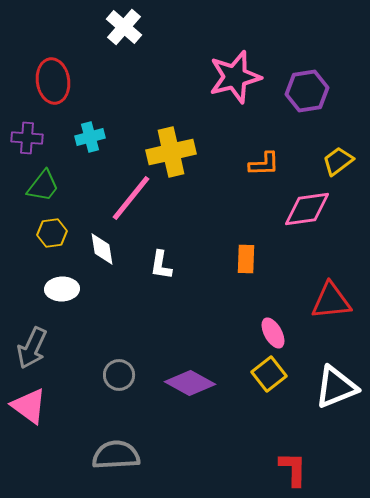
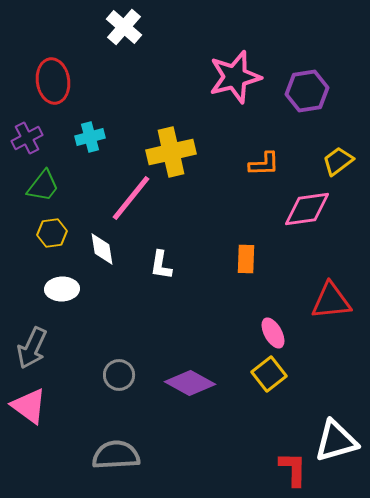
purple cross: rotated 32 degrees counterclockwise
white triangle: moved 54 px down; rotated 6 degrees clockwise
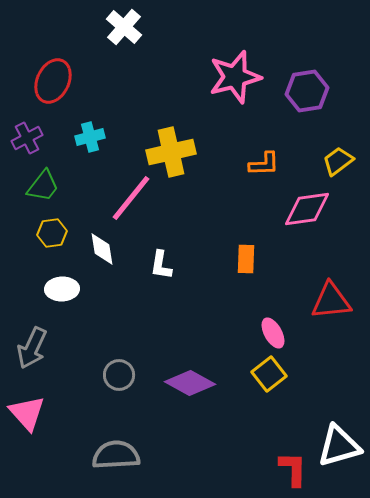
red ellipse: rotated 33 degrees clockwise
pink triangle: moved 2 px left, 7 px down; rotated 12 degrees clockwise
white triangle: moved 3 px right, 5 px down
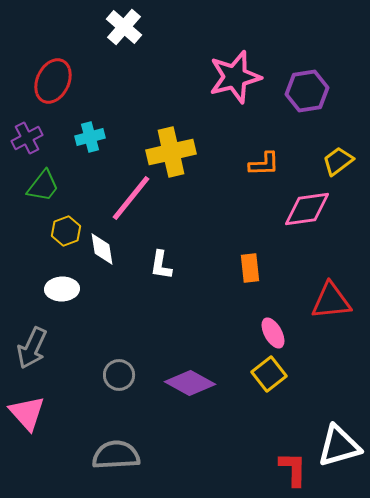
yellow hexagon: moved 14 px right, 2 px up; rotated 12 degrees counterclockwise
orange rectangle: moved 4 px right, 9 px down; rotated 8 degrees counterclockwise
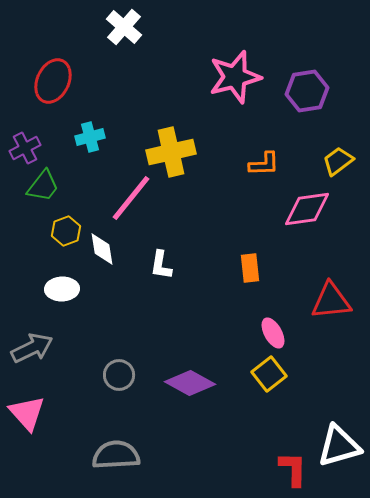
purple cross: moved 2 px left, 10 px down
gray arrow: rotated 141 degrees counterclockwise
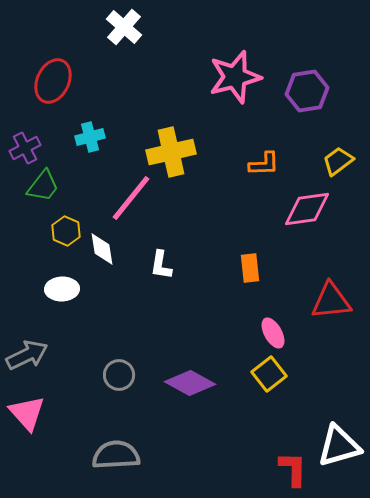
yellow hexagon: rotated 16 degrees counterclockwise
gray arrow: moved 5 px left, 7 px down
